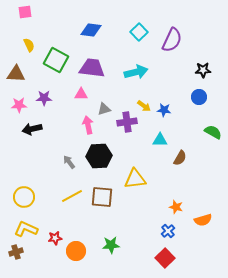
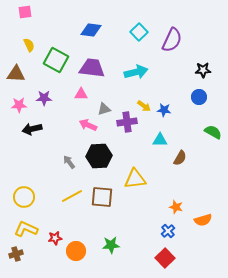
pink arrow: rotated 54 degrees counterclockwise
brown cross: moved 2 px down
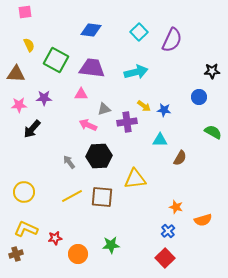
black star: moved 9 px right, 1 px down
black arrow: rotated 36 degrees counterclockwise
yellow circle: moved 5 px up
orange circle: moved 2 px right, 3 px down
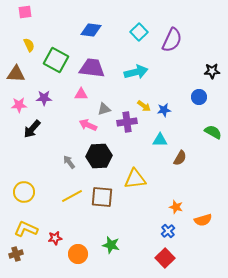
blue star: rotated 16 degrees counterclockwise
green star: rotated 18 degrees clockwise
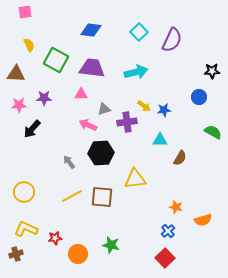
black hexagon: moved 2 px right, 3 px up
